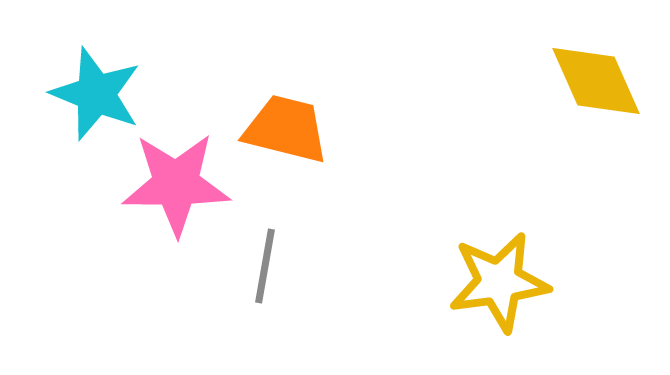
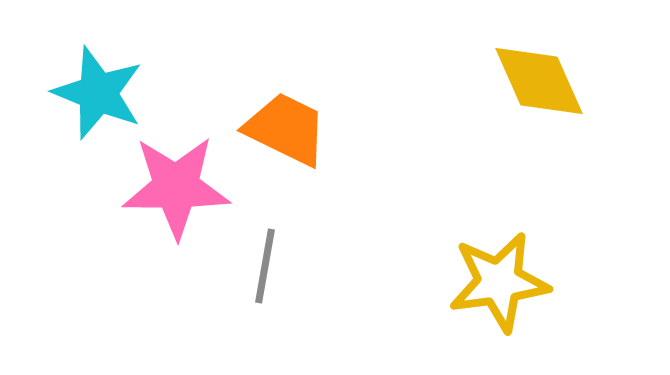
yellow diamond: moved 57 px left
cyan star: moved 2 px right, 1 px up
orange trapezoid: rotated 12 degrees clockwise
pink star: moved 3 px down
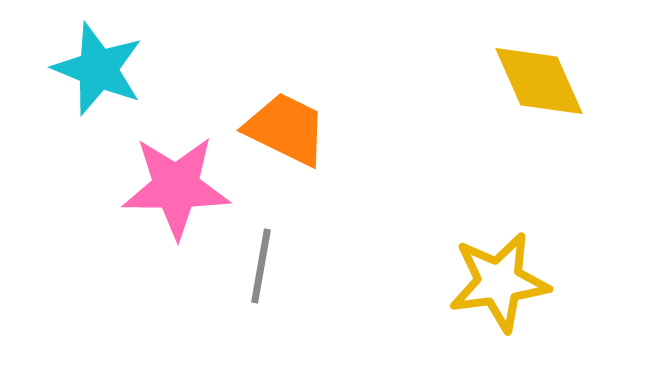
cyan star: moved 24 px up
gray line: moved 4 px left
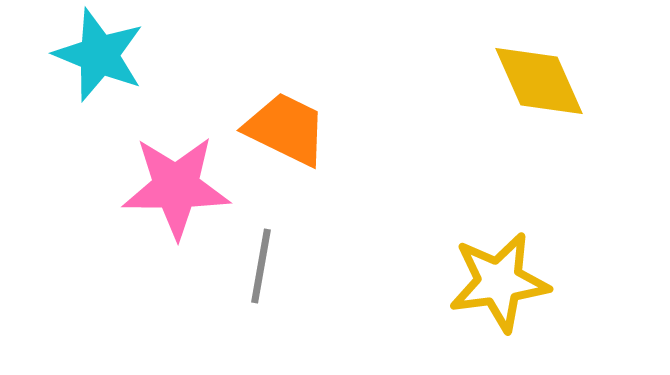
cyan star: moved 1 px right, 14 px up
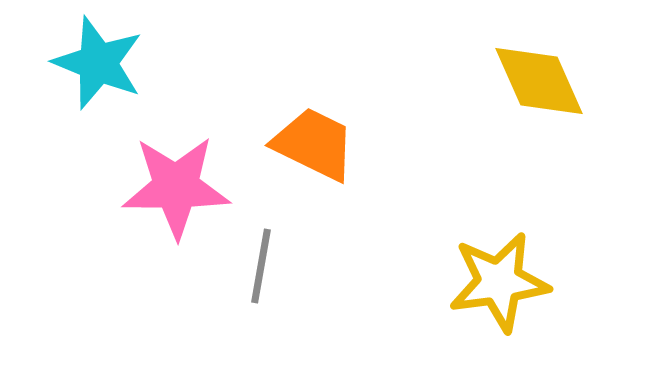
cyan star: moved 1 px left, 8 px down
orange trapezoid: moved 28 px right, 15 px down
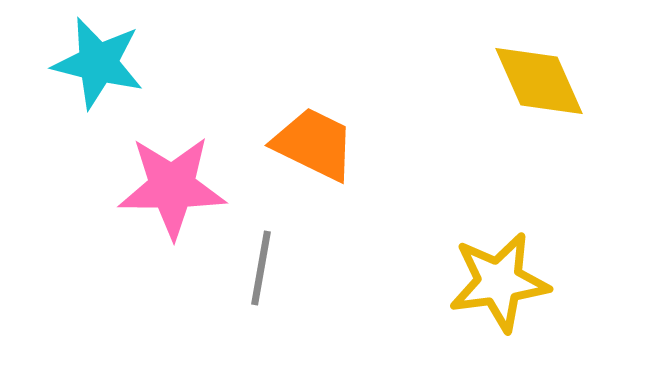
cyan star: rotated 8 degrees counterclockwise
pink star: moved 4 px left
gray line: moved 2 px down
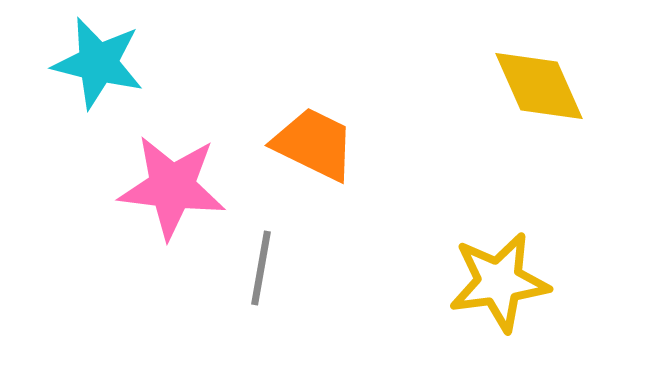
yellow diamond: moved 5 px down
pink star: rotated 7 degrees clockwise
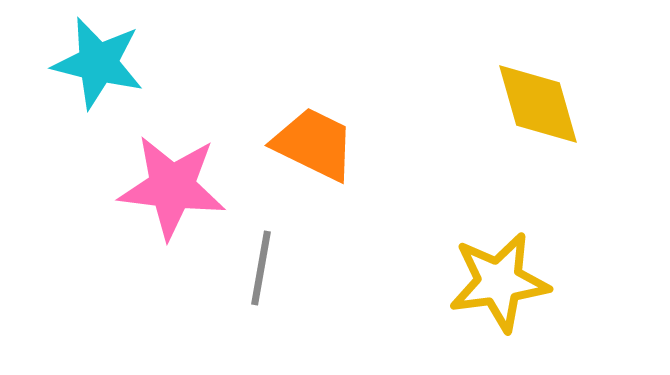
yellow diamond: moved 1 px left, 18 px down; rotated 8 degrees clockwise
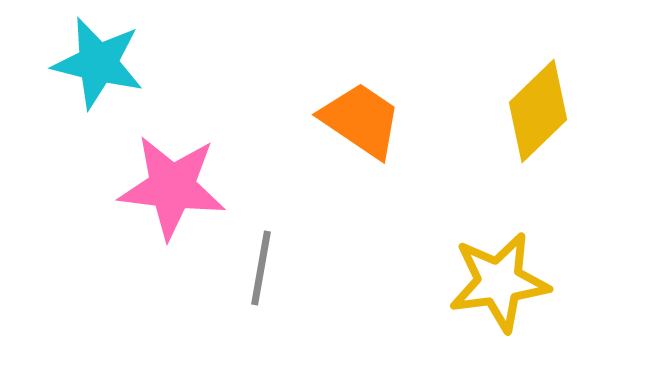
yellow diamond: moved 7 px down; rotated 62 degrees clockwise
orange trapezoid: moved 47 px right, 24 px up; rotated 8 degrees clockwise
